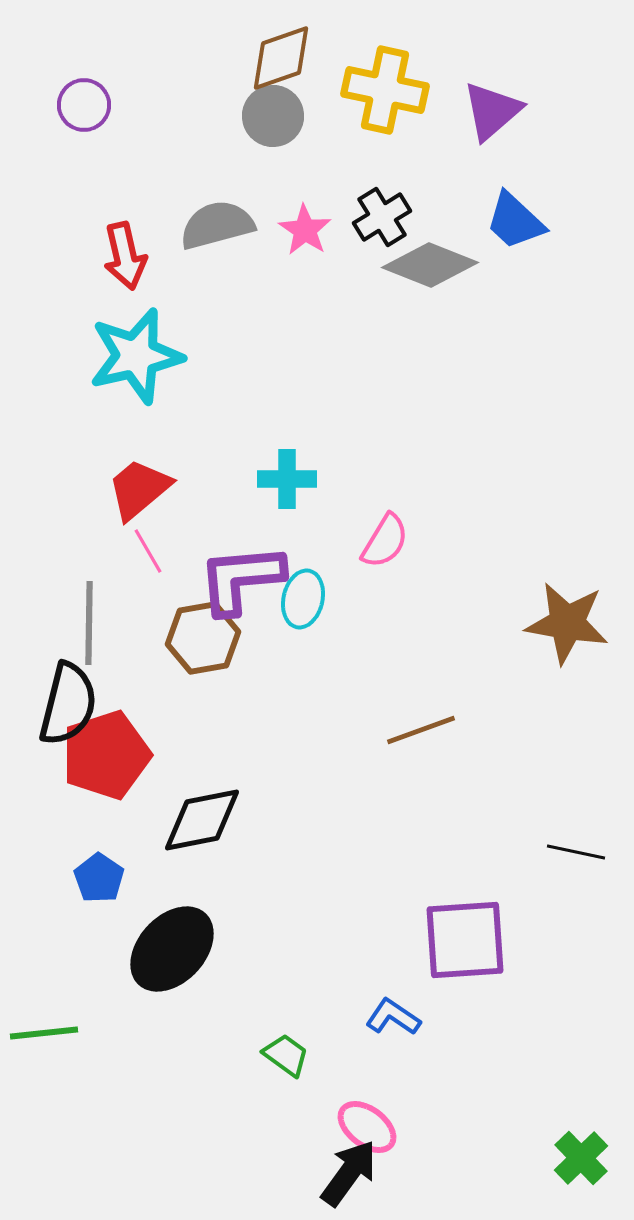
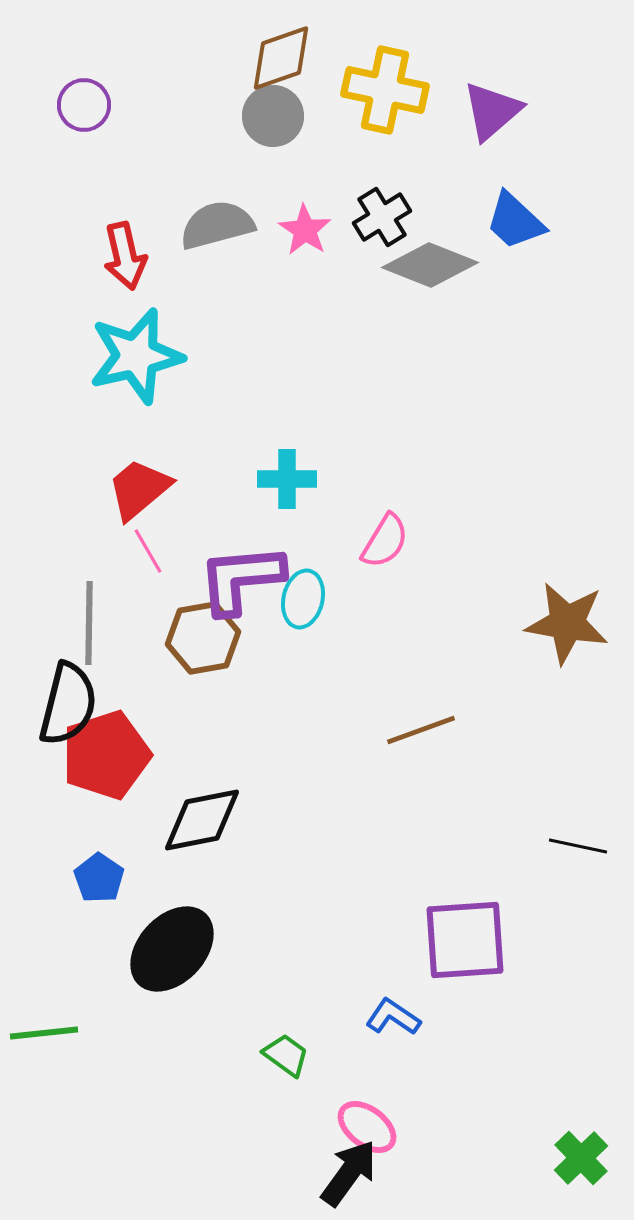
black line: moved 2 px right, 6 px up
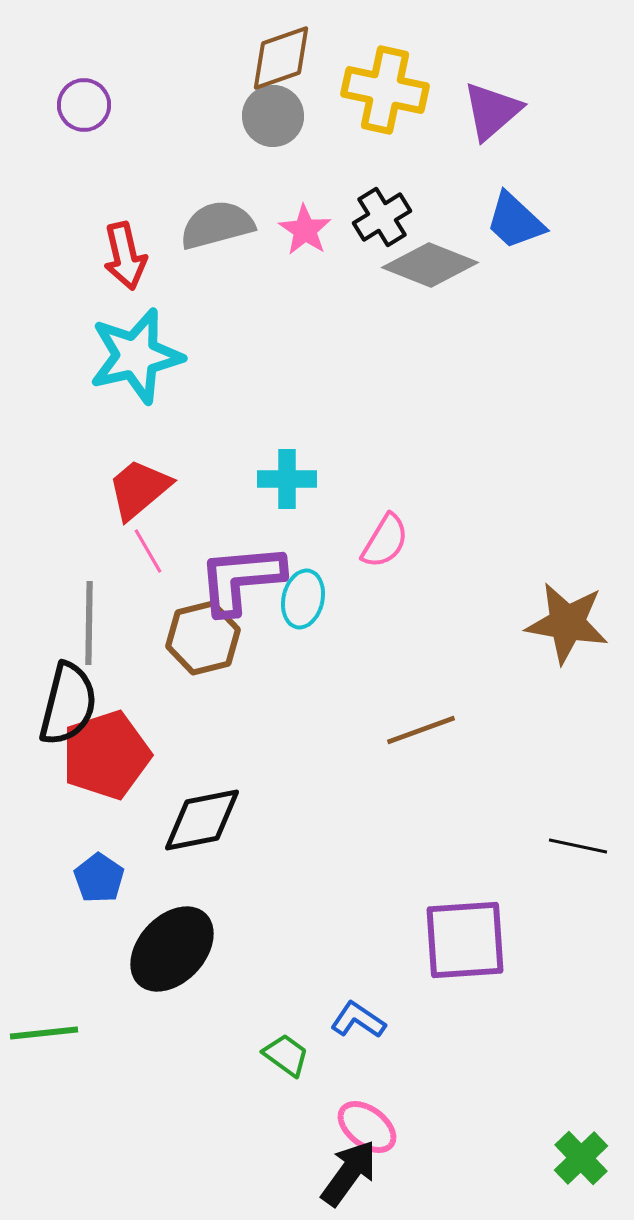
brown hexagon: rotated 4 degrees counterclockwise
blue L-shape: moved 35 px left, 3 px down
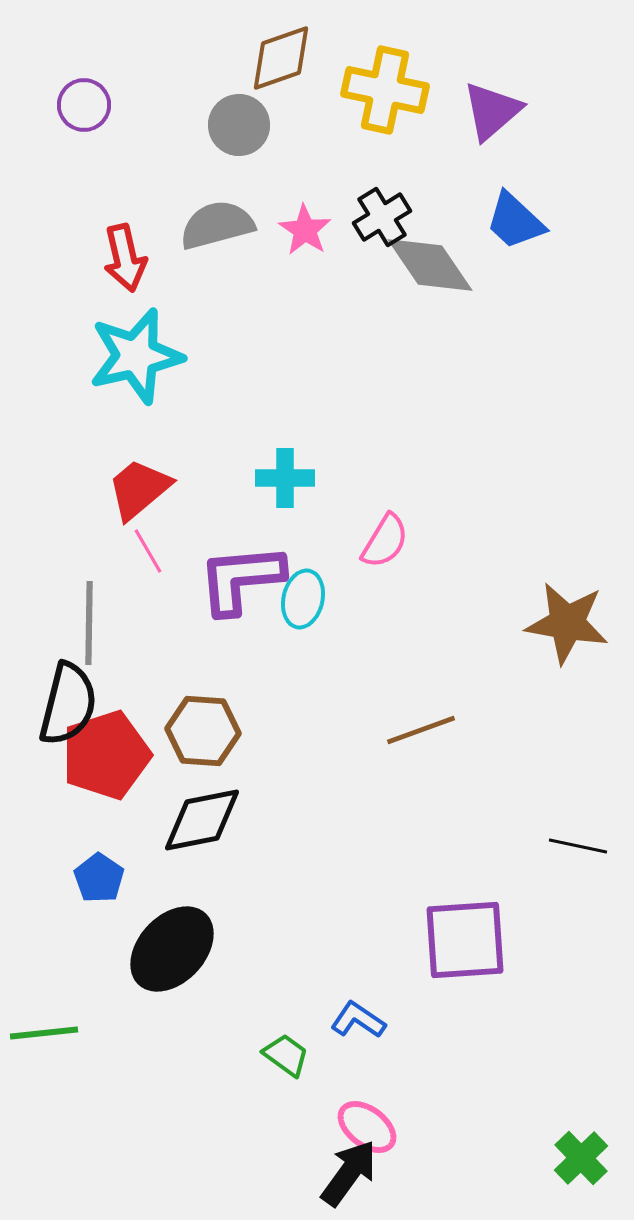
gray circle: moved 34 px left, 9 px down
red arrow: moved 2 px down
gray diamond: rotated 34 degrees clockwise
cyan cross: moved 2 px left, 1 px up
brown hexagon: moved 93 px down; rotated 18 degrees clockwise
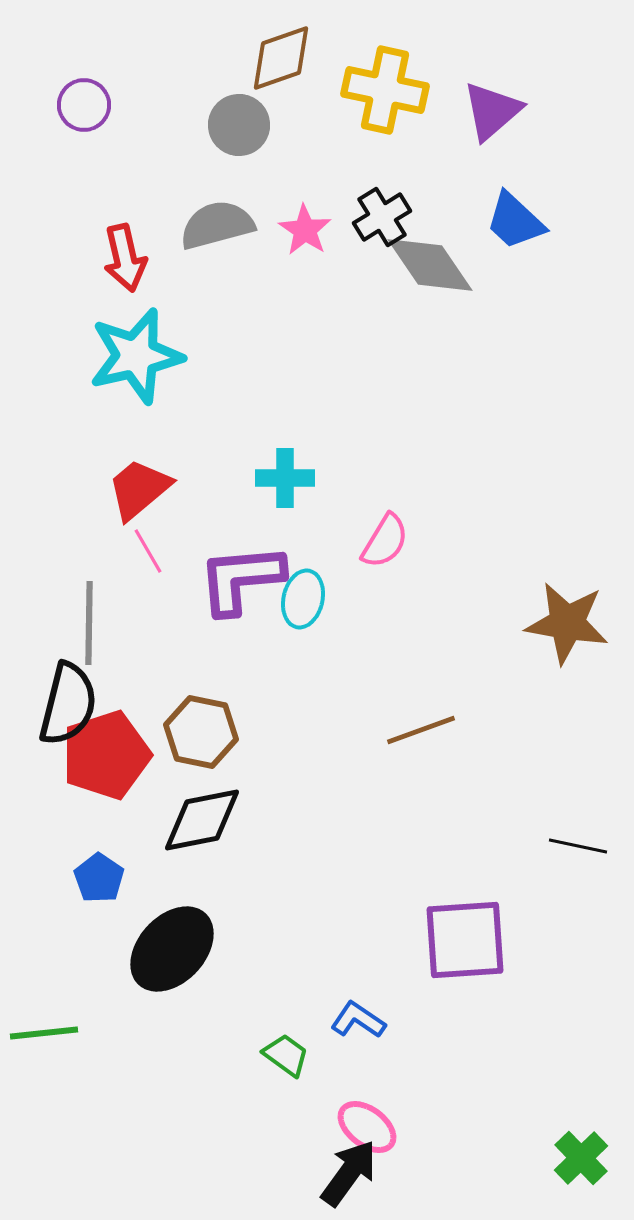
brown hexagon: moved 2 px left, 1 px down; rotated 8 degrees clockwise
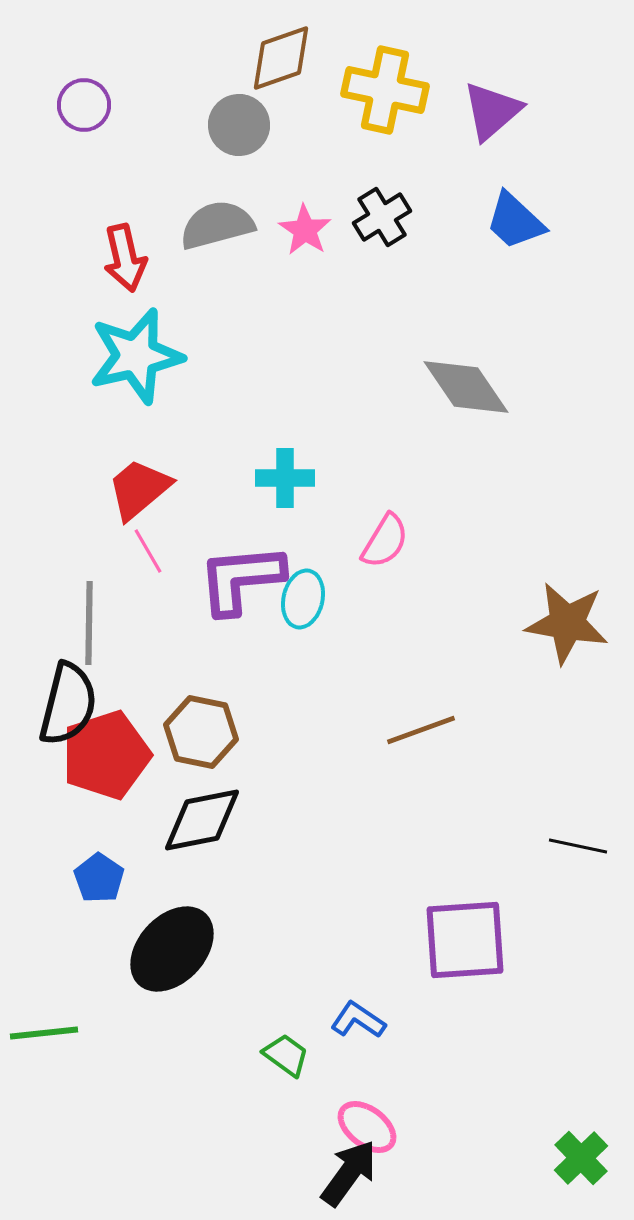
gray diamond: moved 36 px right, 122 px down
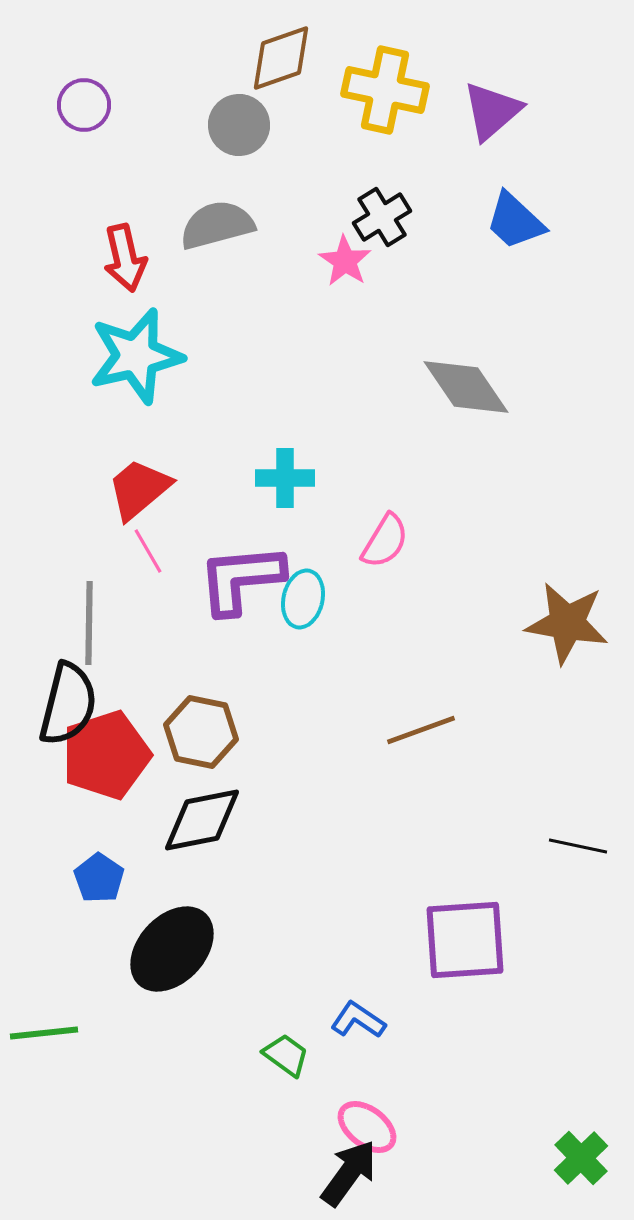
pink star: moved 40 px right, 31 px down
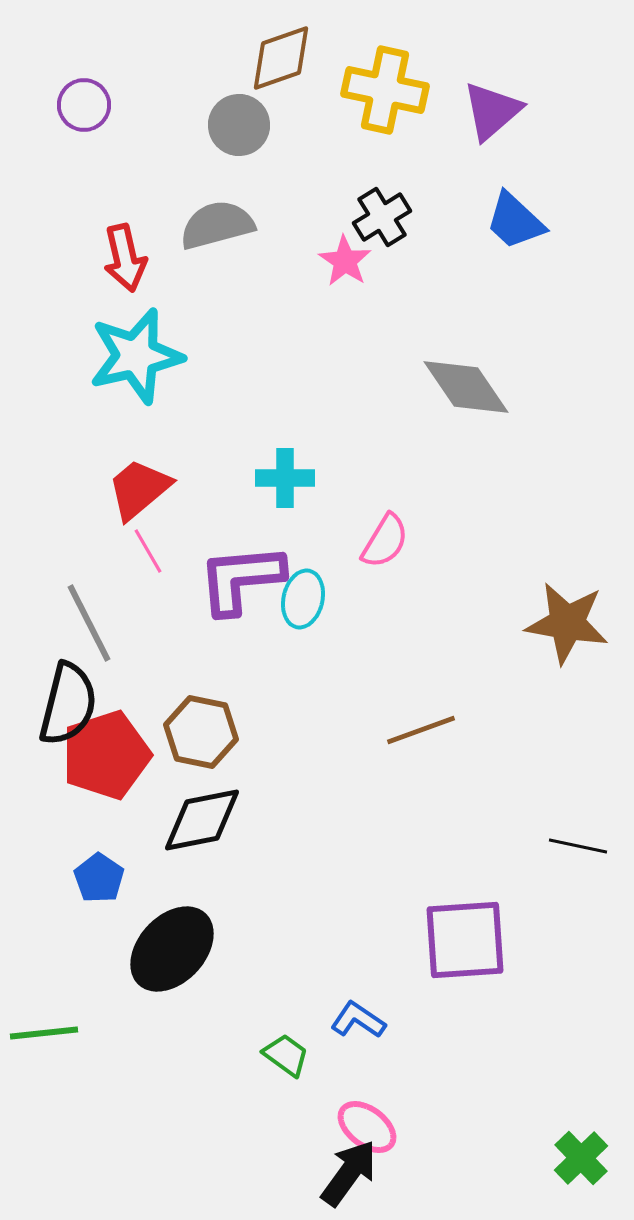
gray line: rotated 28 degrees counterclockwise
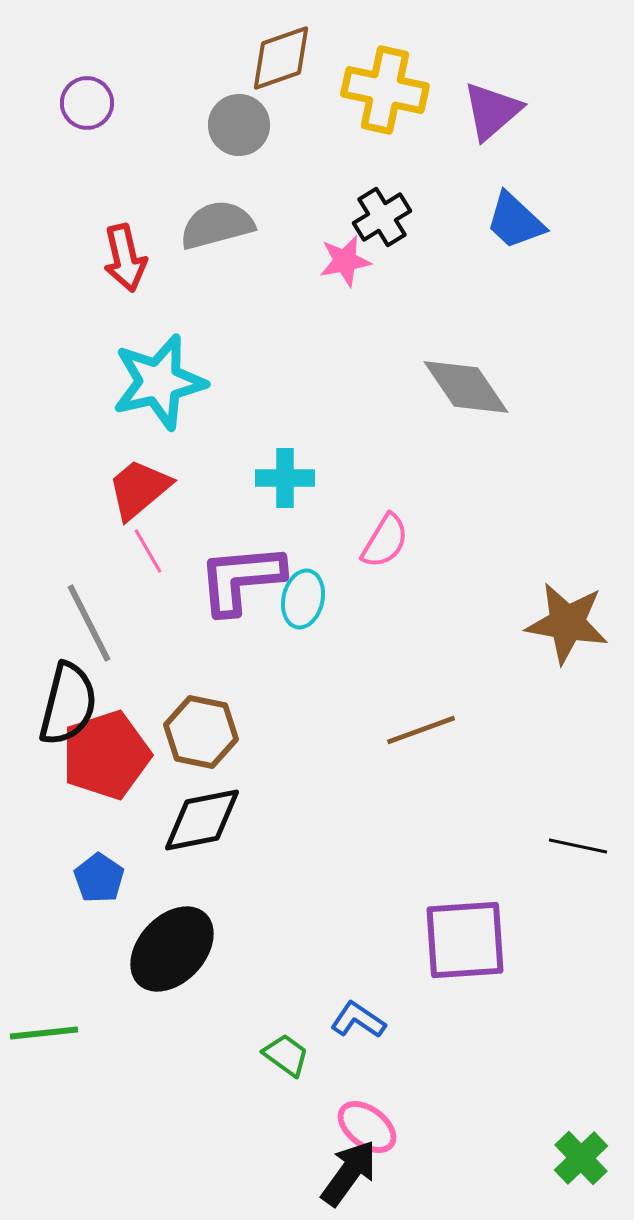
purple circle: moved 3 px right, 2 px up
pink star: rotated 28 degrees clockwise
cyan star: moved 23 px right, 26 px down
